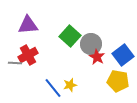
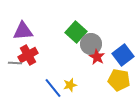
purple triangle: moved 5 px left, 6 px down
green square: moved 6 px right, 4 px up
yellow pentagon: moved 1 px right, 1 px up
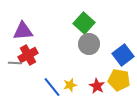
green square: moved 8 px right, 9 px up
gray circle: moved 2 px left
red star: moved 29 px down
blue line: moved 1 px left, 1 px up
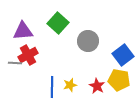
green square: moved 26 px left
gray circle: moved 1 px left, 3 px up
blue line: rotated 40 degrees clockwise
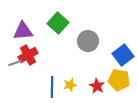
gray line: rotated 24 degrees counterclockwise
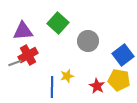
yellow star: moved 3 px left, 9 px up
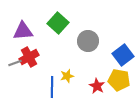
red cross: moved 1 px right, 2 px down
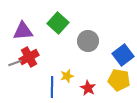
red star: moved 9 px left, 2 px down
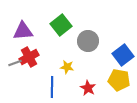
green square: moved 3 px right, 2 px down; rotated 10 degrees clockwise
yellow star: moved 9 px up; rotated 24 degrees clockwise
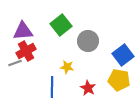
red cross: moved 3 px left, 6 px up
